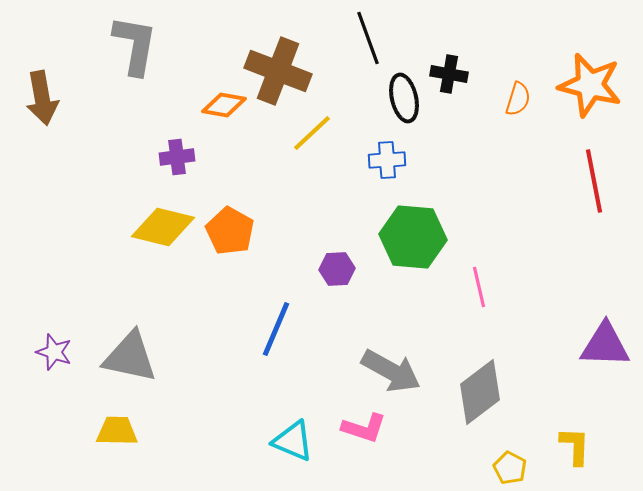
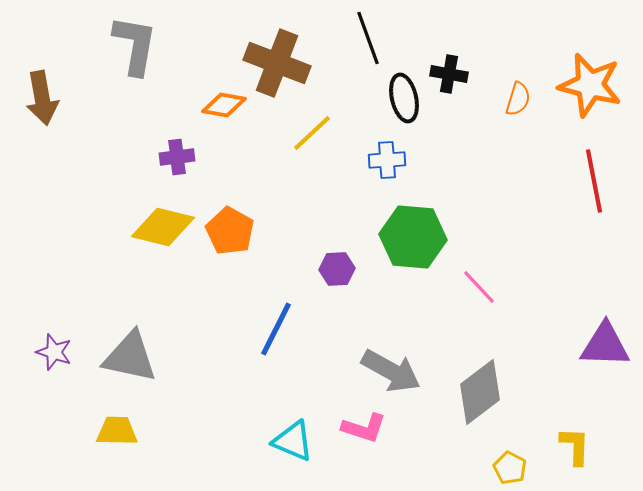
brown cross: moved 1 px left, 8 px up
pink line: rotated 30 degrees counterclockwise
blue line: rotated 4 degrees clockwise
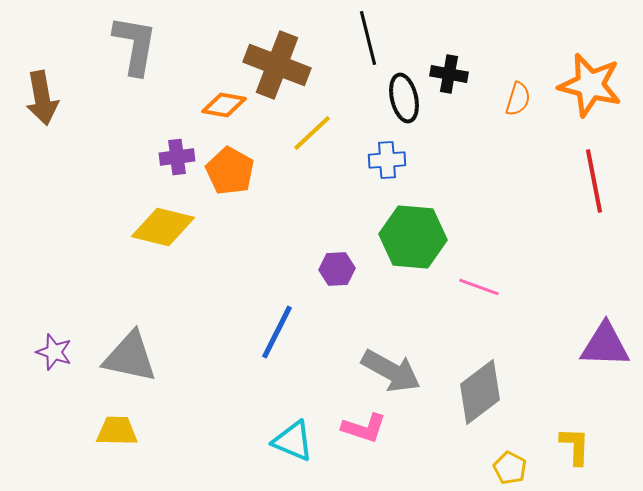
black line: rotated 6 degrees clockwise
brown cross: moved 2 px down
orange pentagon: moved 60 px up
pink line: rotated 27 degrees counterclockwise
blue line: moved 1 px right, 3 px down
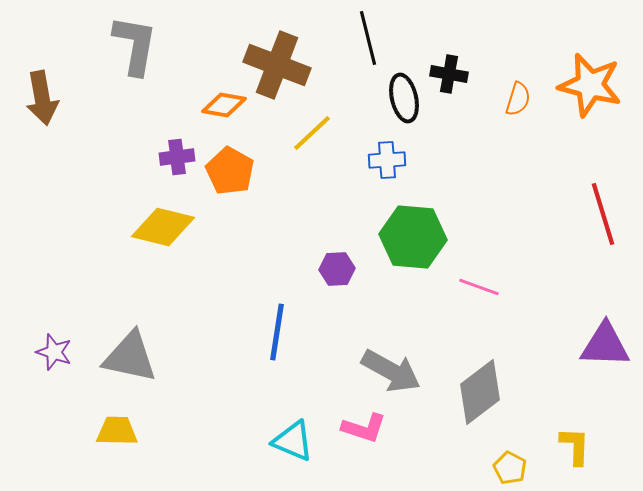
red line: moved 9 px right, 33 px down; rotated 6 degrees counterclockwise
blue line: rotated 18 degrees counterclockwise
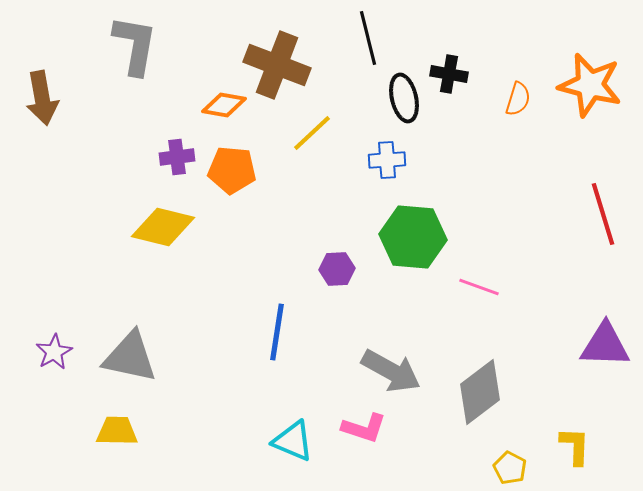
orange pentagon: moved 2 px right, 1 px up; rotated 24 degrees counterclockwise
purple star: rotated 24 degrees clockwise
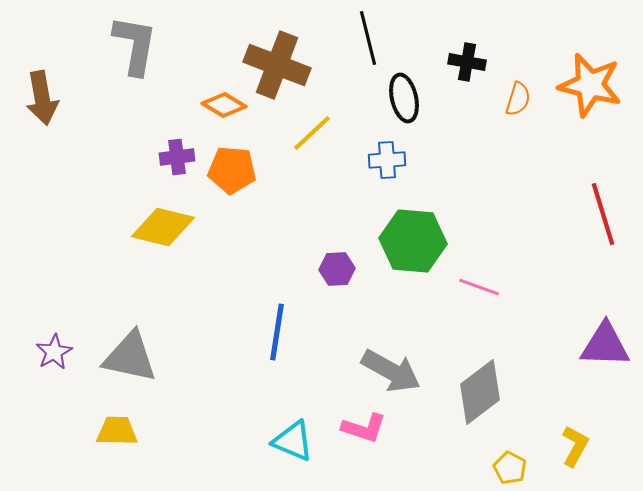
black cross: moved 18 px right, 12 px up
orange diamond: rotated 21 degrees clockwise
green hexagon: moved 4 px down
yellow L-shape: rotated 27 degrees clockwise
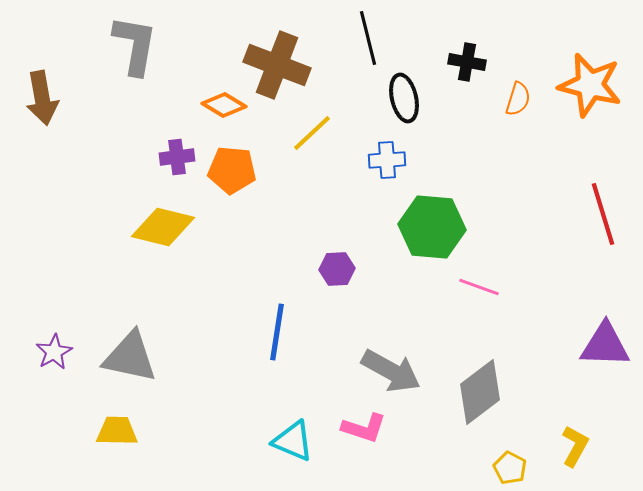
green hexagon: moved 19 px right, 14 px up
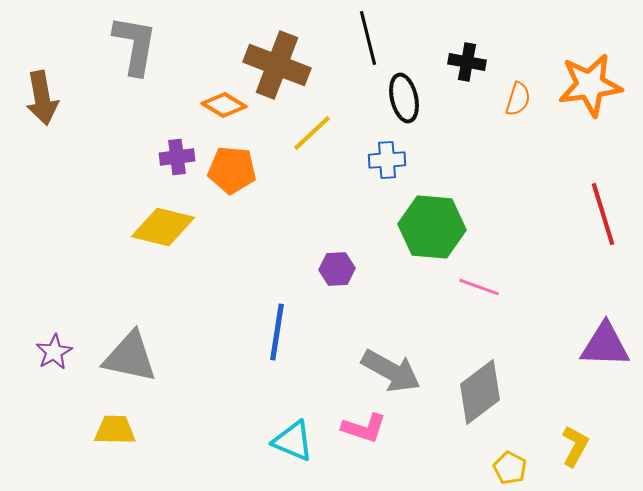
orange star: rotated 22 degrees counterclockwise
yellow trapezoid: moved 2 px left, 1 px up
